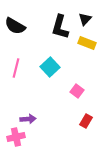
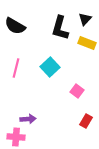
black L-shape: moved 1 px down
pink cross: rotated 18 degrees clockwise
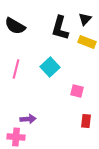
yellow rectangle: moved 1 px up
pink line: moved 1 px down
pink square: rotated 24 degrees counterclockwise
red rectangle: rotated 24 degrees counterclockwise
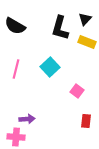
pink square: rotated 24 degrees clockwise
purple arrow: moved 1 px left
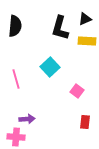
black triangle: rotated 24 degrees clockwise
black semicircle: rotated 115 degrees counterclockwise
yellow rectangle: moved 1 px up; rotated 18 degrees counterclockwise
pink line: moved 10 px down; rotated 30 degrees counterclockwise
red rectangle: moved 1 px left, 1 px down
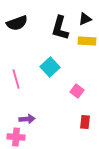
black semicircle: moved 2 px right, 3 px up; rotated 65 degrees clockwise
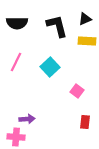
black semicircle: rotated 20 degrees clockwise
black L-shape: moved 3 px left, 2 px up; rotated 150 degrees clockwise
pink line: moved 17 px up; rotated 42 degrees clockwise
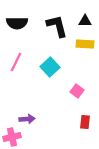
black triangle: moved 2 px down; rotated 24 degrees clockwise
yellow rectangle: moved 2 px left, 3 px down
pink cross: moved 4 px left; rotated 18 degrees counterclockwise
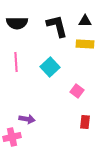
pink line: rotated 30 degrees counterclockwise
purple arrow: rotated 14 degrees clockwise
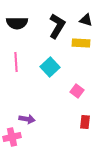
black triangle: moved 1 px right, 1 px up; rotated 16 degrees clockwise
black L-shape: rotated 45 degrees clockwise
yellow rectangle: moved 4 px left, 1 px up
